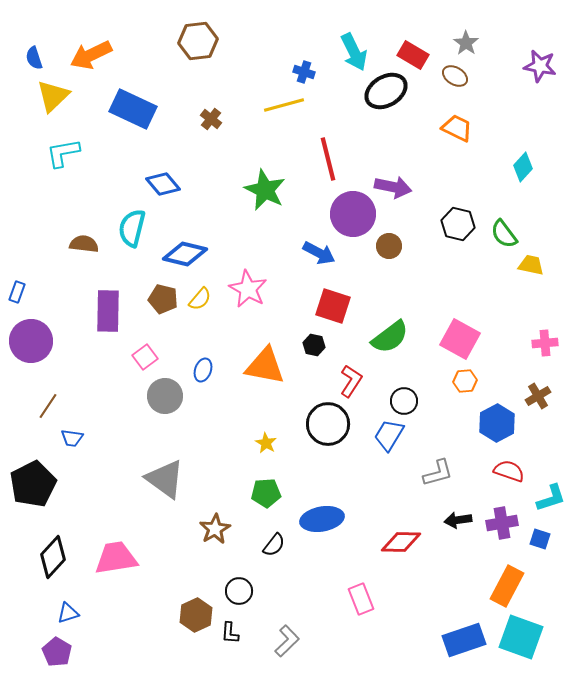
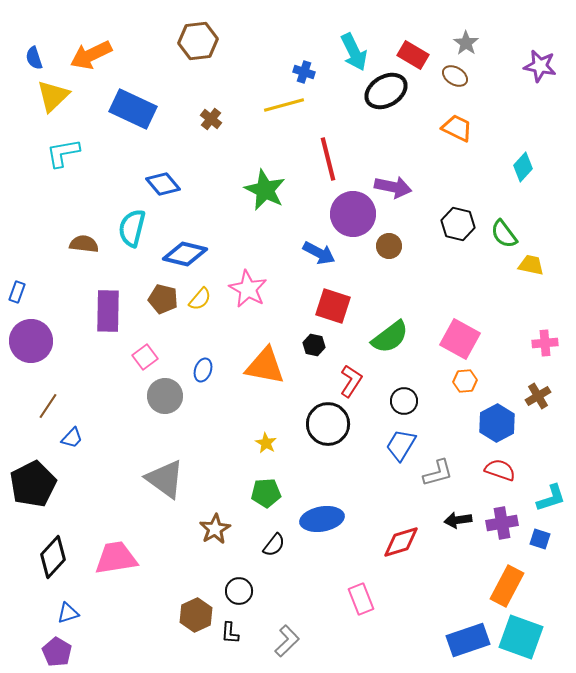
blue trapezoid at (389, 435): moved 12 px right, 10 px down
blue trapezoid at (72, 438): rotated 55 degrees counterclockwise
red semicircle at (509, 471): moved 9 px left, 1 px up
red diamond at (401, 542): rotated 18 degrees counterclockwise
blue rectangle at (464, 640): moved 4 px right
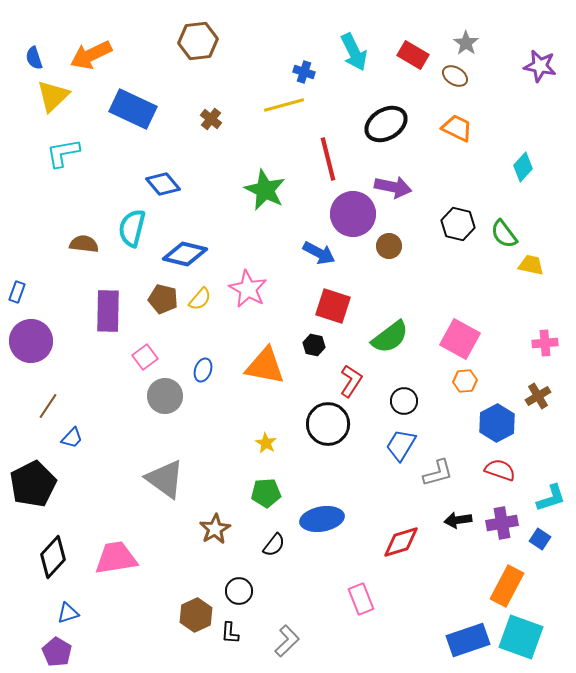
black ellipse at (386, 91): moved 33 px down
blue square at (540, 539): rotated 15 degrees clockwise
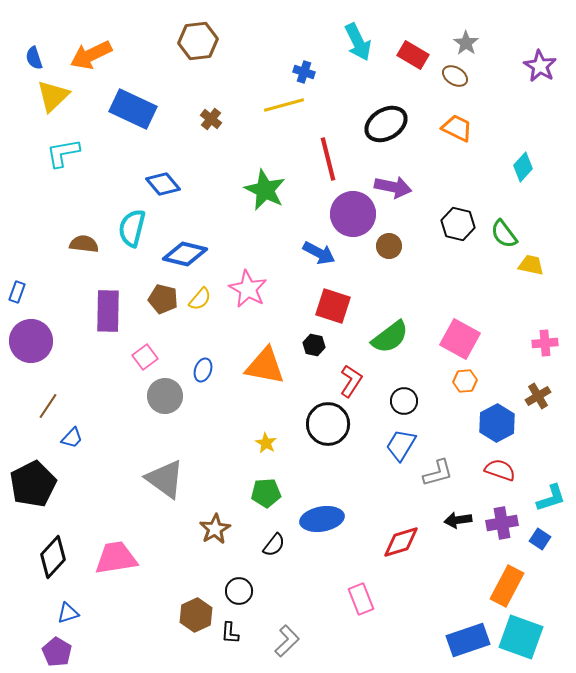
cyan arrow at (354, 52): moved 4 px right, 10 px up
purple star at (540, 66): rotated 20 degrees clockwise
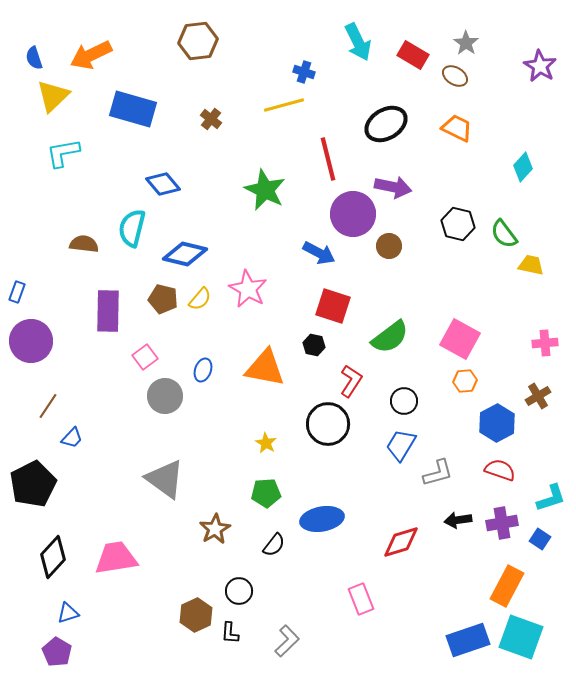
blue rectangle at (133, 109): rotated 9 degrees counterclockwise
orange triangle at (265, 366): moved 2 px down
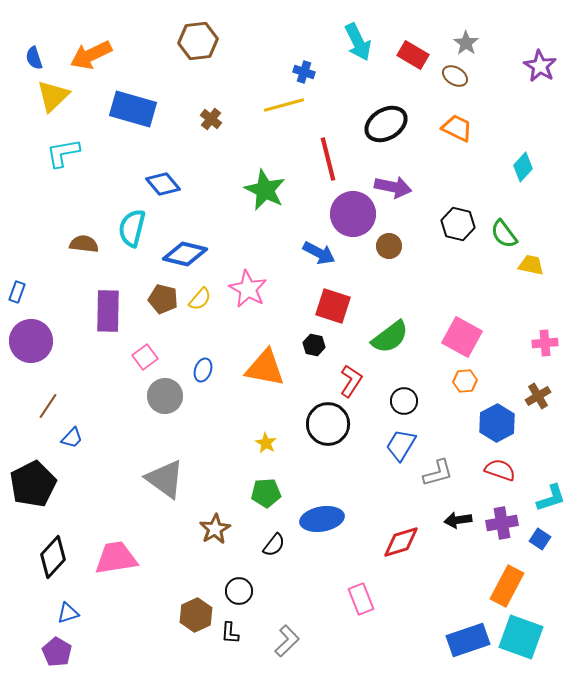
pink square at (460, 339): moved 2 px right, 2 px up
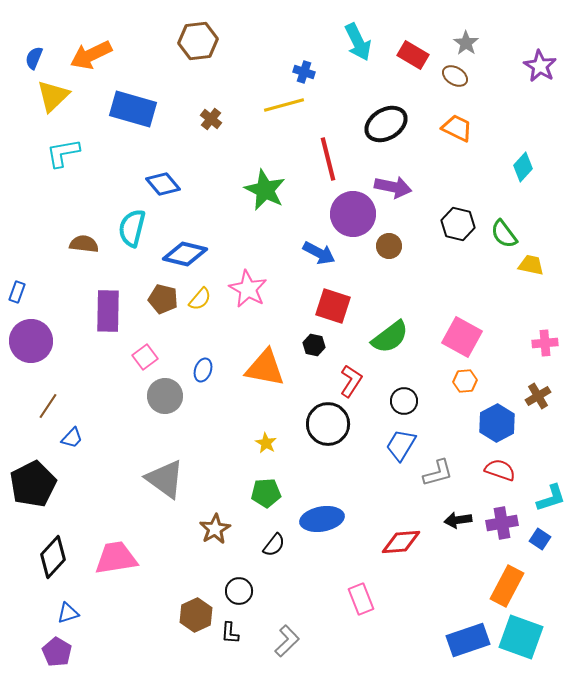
blue semicircle at (34, 58): rotated 40 degrees clockwise
red diamond at (401, 542): rotated 12 degrees clockwise
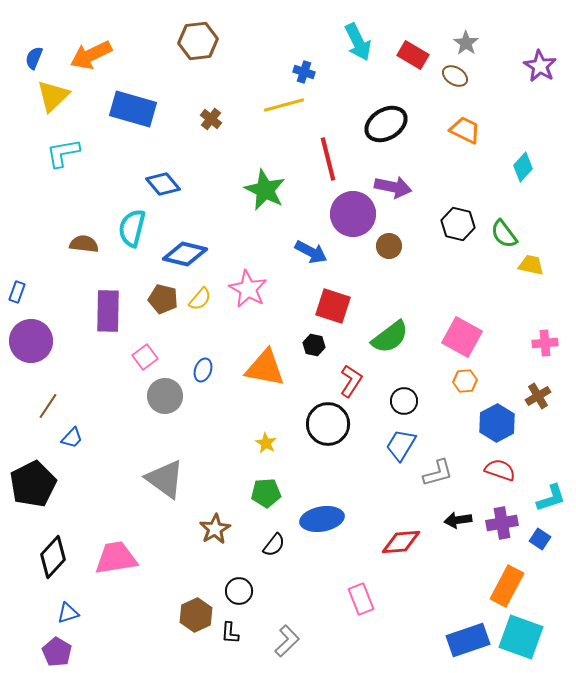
orange trapezoid at (457, 128): moved 8 px right, 2 px down
blue arrow at (319, 253): moved 8 px left, 1 px up
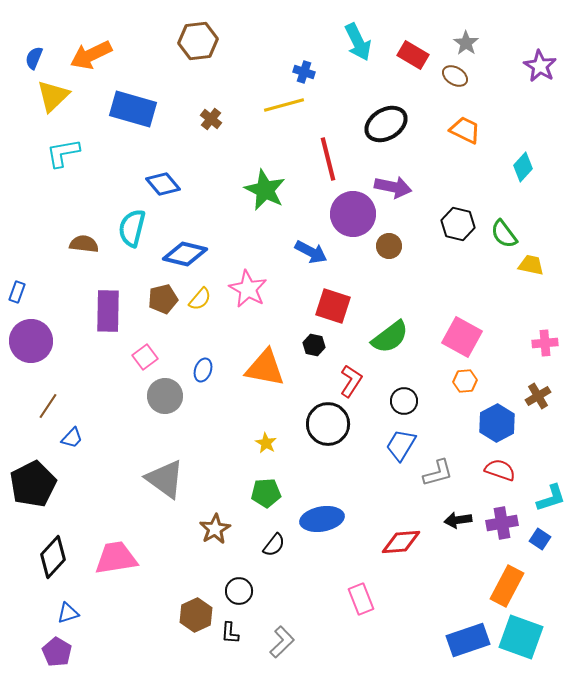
brown pentagon at (163, 299): rotated 28 degrees counterclockwise
gray L-shape at (287, 641): moved 5 px left, 1 px down
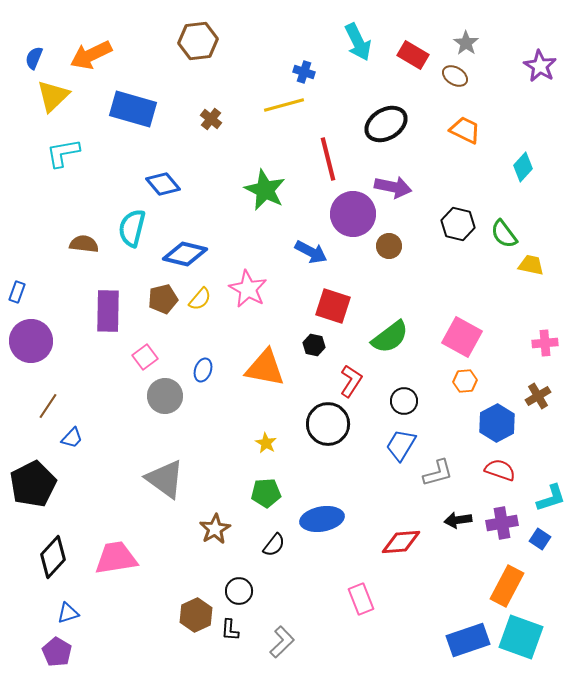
black L-shape at (230, 633): moved 3 px up
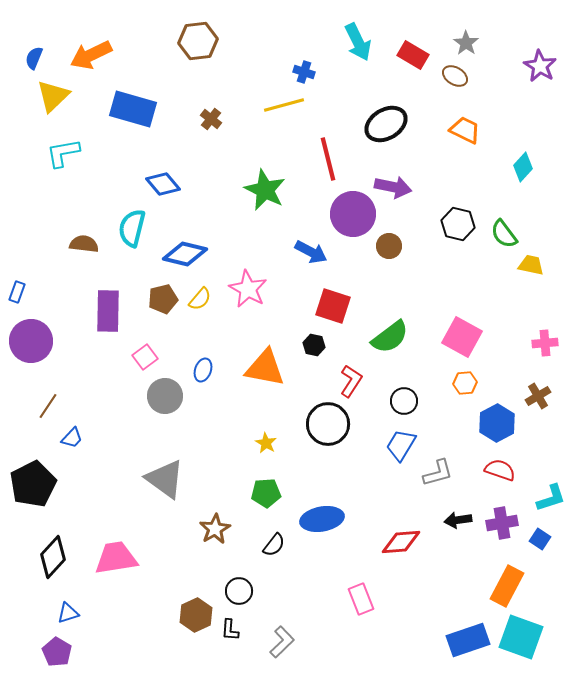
orange hexagon at (465, 381): moved 2 px down
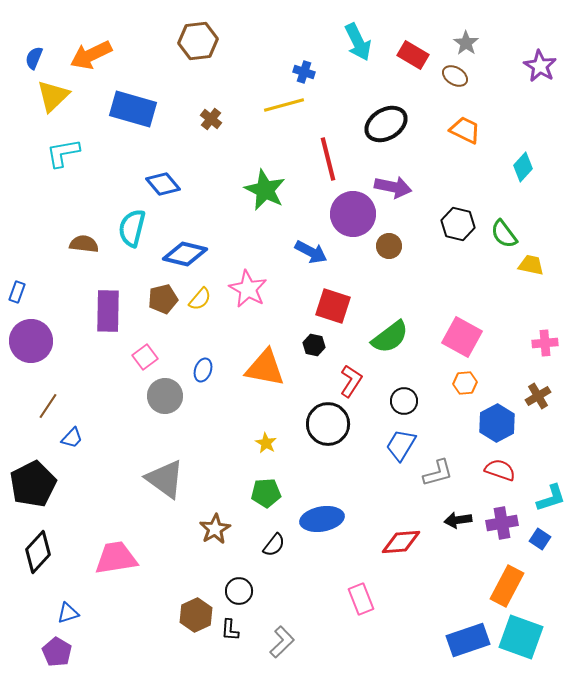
black diamond at (53, 557): moved 15 px left, 5 px up
